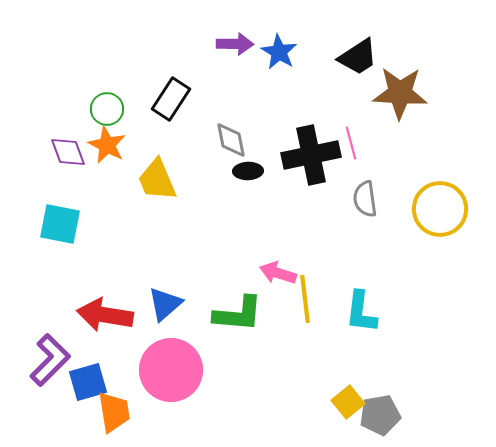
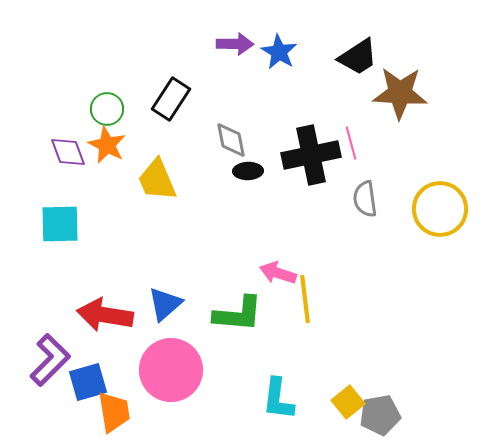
cyan square: rotated 12 degrees counterclockwise
cyan L-shape: moved 83 px left, 87 px down
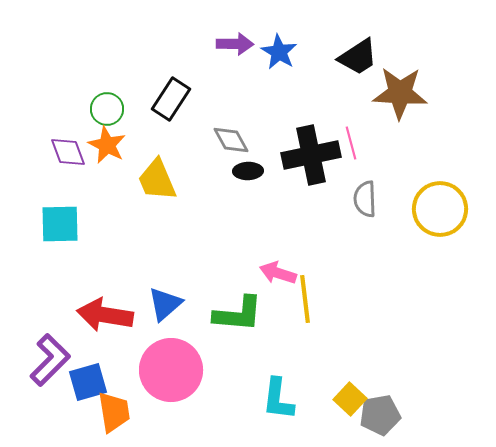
gray diamond: rotated 18 degrees counterclockwise
gray semicircle: rotated 6 degrees clockwise
yellow square: moved 2 px right, 3 px up; rotated 8 degrees counterclockwise
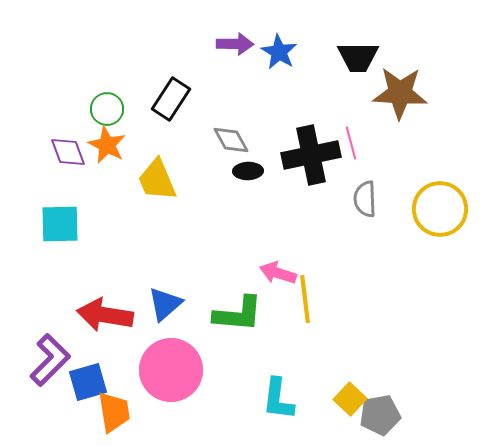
black trapezoid: rotated 33 degrees clockwise
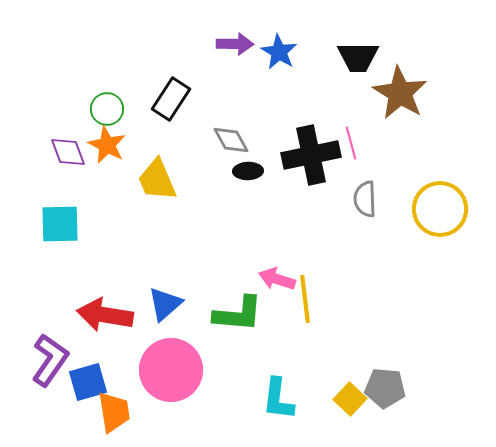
brown star: rotated 28 degrees clockwise
pink arrow: moved 1 px left, 6 px down
purple L-shape: rotated 10 degrees counterclockwise
gray pentagon: moved 5 px right, 27 px up; rotated 15 degrees clockwise
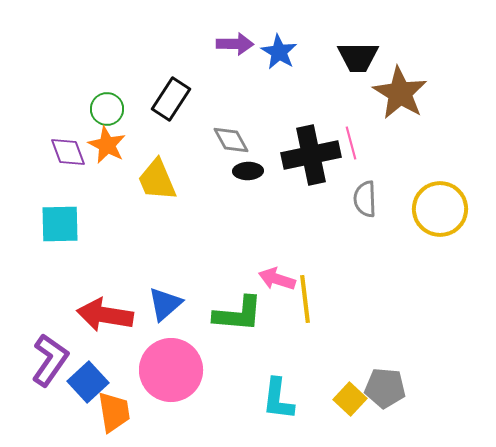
blue square: rotated 27 degrees counterclockwise
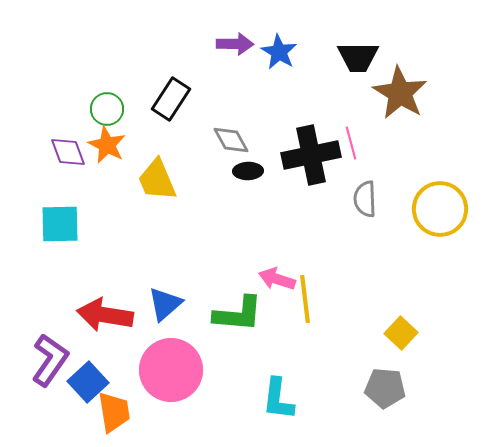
yellow square: moved 51 px right, 66 px up
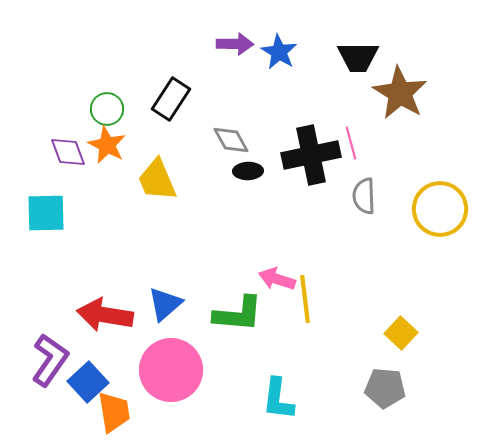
gray semicircle: moved 1 px left, 3 px up
cyan square: moved 14 px left, 11 px up
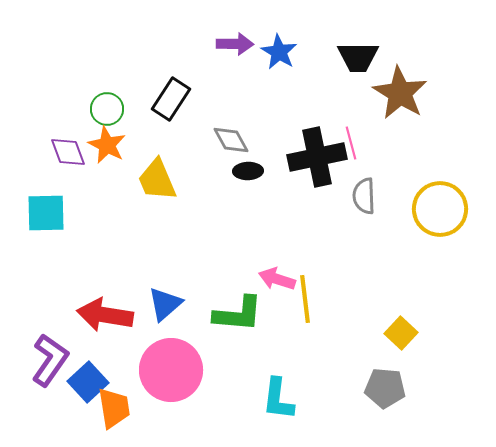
black cross: moved 6 px right, 2 px down
orange trapezoid: moved 4 px up
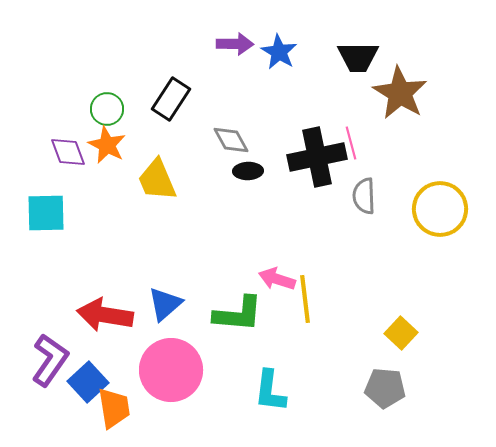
cyan L-shape: moved 8 px left, 8 px up
